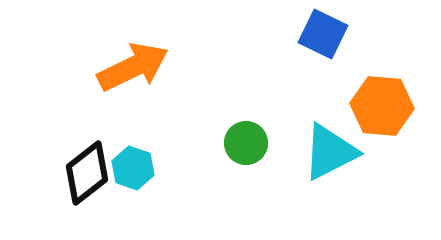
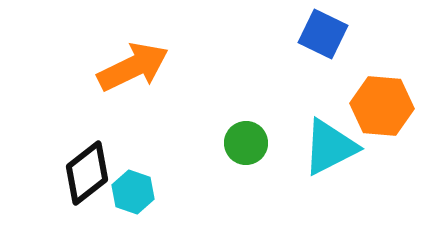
cyan triangle: moved 5 px up
cyan hexagon: moved 24 px down
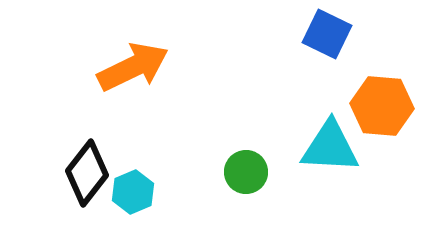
blue square: moved 4 px right
green circle: moved 29 px down
cyan triangle: rotated 30 degrees clockwise
black diamond: rotated 14 degrees counterclockwise
cyan hexagon: rotated 18 degrees clockwise
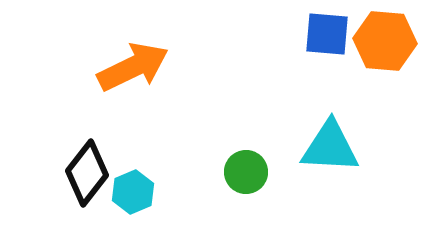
blue square: rotated 21 degrees counterclockwise
orange hexagon: moved 3 px right, 65 px up
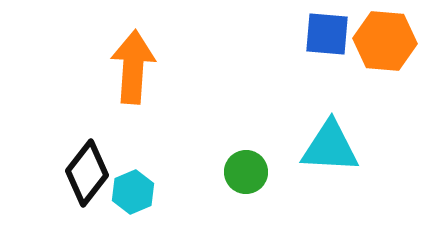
orange arrow: rotated 60 degrees counterclockwise
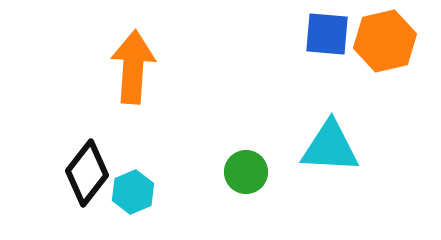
orange hexagon: rotated 18 degrees counterclockwise
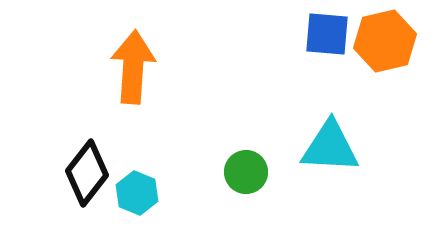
cyan hexagon: moved 4 px right, 1 px down; rotated 15 degrees counterclockwise
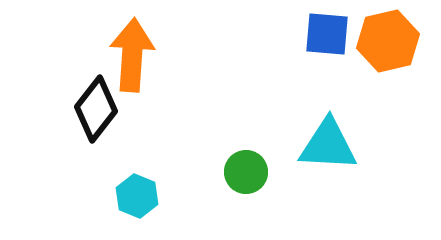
orange hexagon: moved 3 px right
orange arrow: moved 1 px left, 12 px up
cyan triangle: moved 2 px left, 2 px up
black diamond: moved 9 px right, 64 px up
cyan hexagon: moved 3 px down
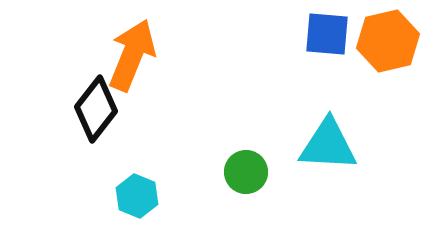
orange arrow: rotated 18 degrees clockwise
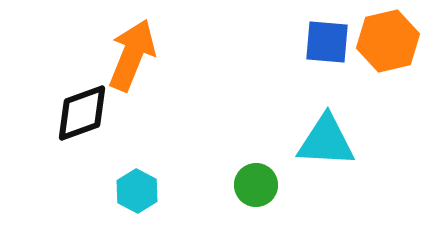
blue square: moved 8 px down
black diamond: moved 14 px left, 4 px down; rotated 32 degrees clockwise
cyan triangle: moved 2 px left, 4 px up
green circle: moved 10 px right, 13 px down
cyan hexagon: moved 5 px up; rotated 6 degrees clockwise
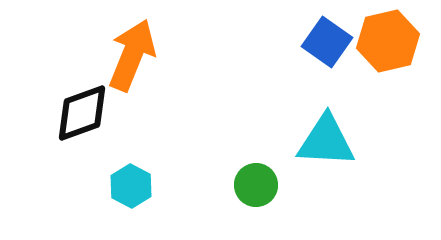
blue square: rotated 30 degrees clockwise
cyan hexagon: moved 6 px left, 5 px up
